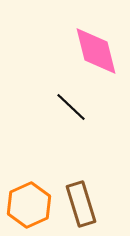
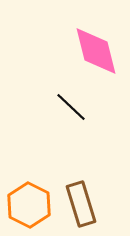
orange hexagon: rotated 9 degrees counterclockwise
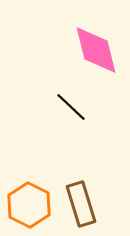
pink diamond: moved 1 px up
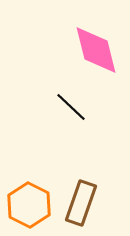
brown rectangle: moved 1 px up; rotated 36 degrees clockwise
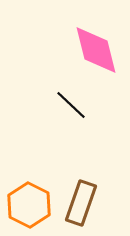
black line: moved 2 px up
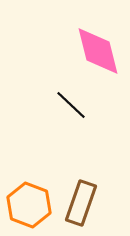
pink diamond: moved 2 px right, 1 px down
orange hexagon: rotated 6 degrees counterclockwise
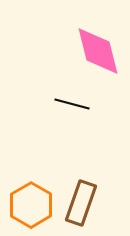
black line: moved 1 px right, 1 px up; rotated 28 degrees counterclockwise
orange hexagon: moved 2 px right; rotated 9 degrees clockwise
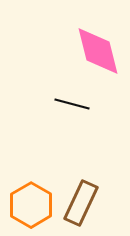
brown rectangle: rotated 6 degrees clockwise
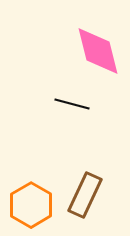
brown rectangle: moved 4 px right, 8 px up
